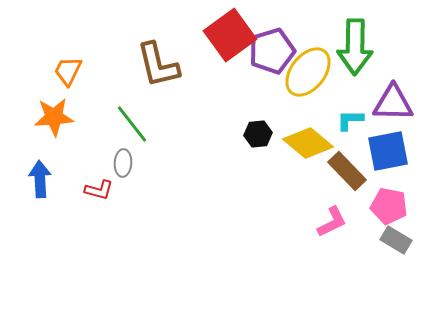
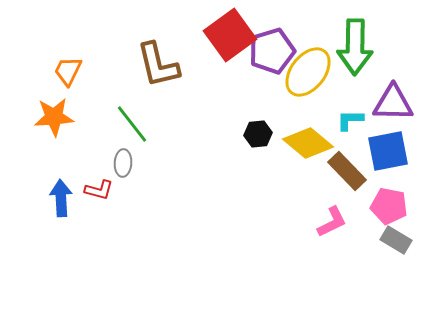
blue arrow: moved 21 px right, 19 px down
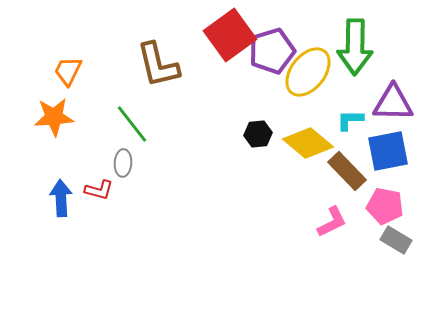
pink pentagon: moved 4 px left
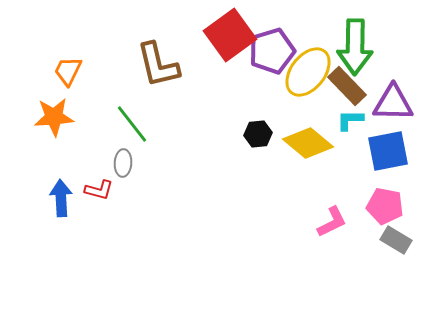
brown rectangle: moved 85 px up
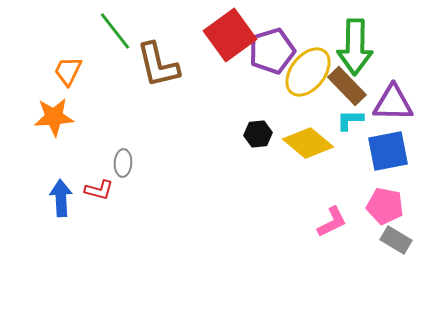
green line: moved 17 px left, 93 px up
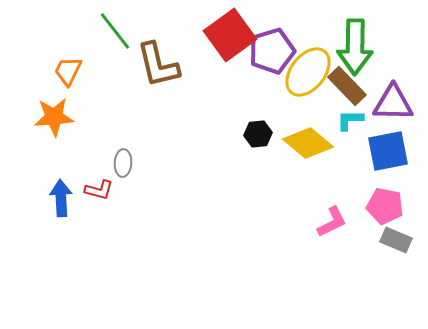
gray rectangle: rotated 8 degrees counterclockwise
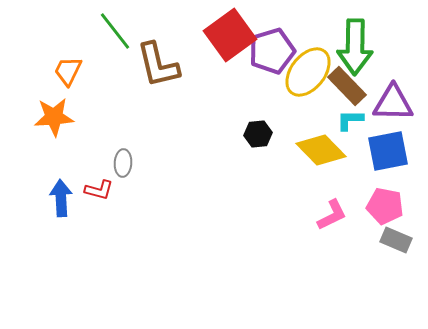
yellow diamond: moved 13 px right, 7 px down; rotated 6 degrees clockwise
pink L-shape: moved 7 px up
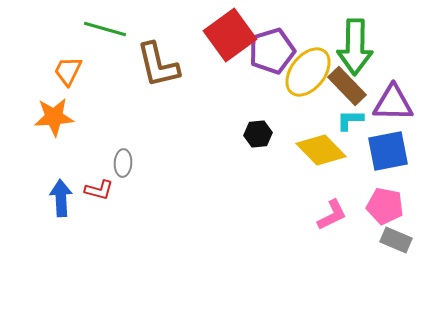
green line: moved 10 px left, 2 px up; rotated 36 degrees counterclockwise
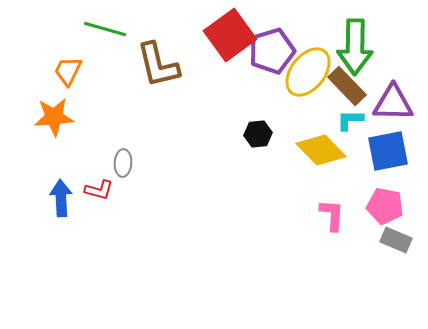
pink L-shape: rotated 60 degrees counterclockwise
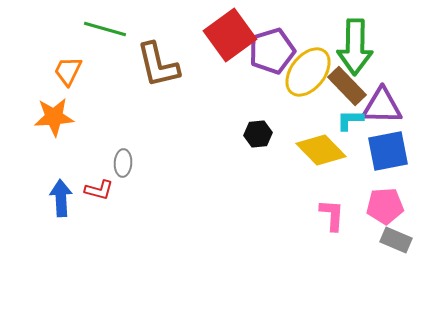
purple triangle: moved 11 px left, 3 px down
pink pentagon: rotated 15 degrees counterclockwise
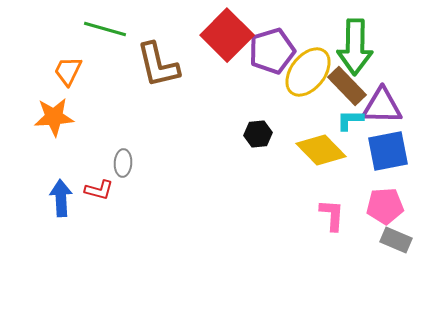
red square: moved 3 px left; rotated 9 degrees counterclockwise
